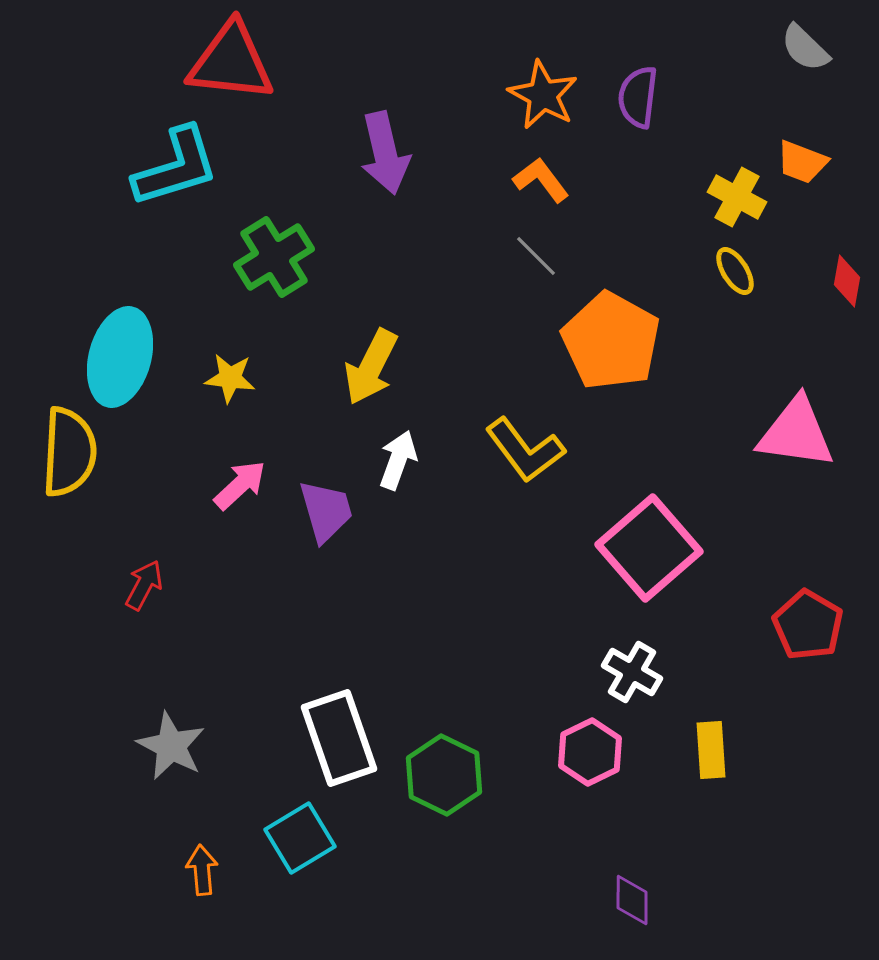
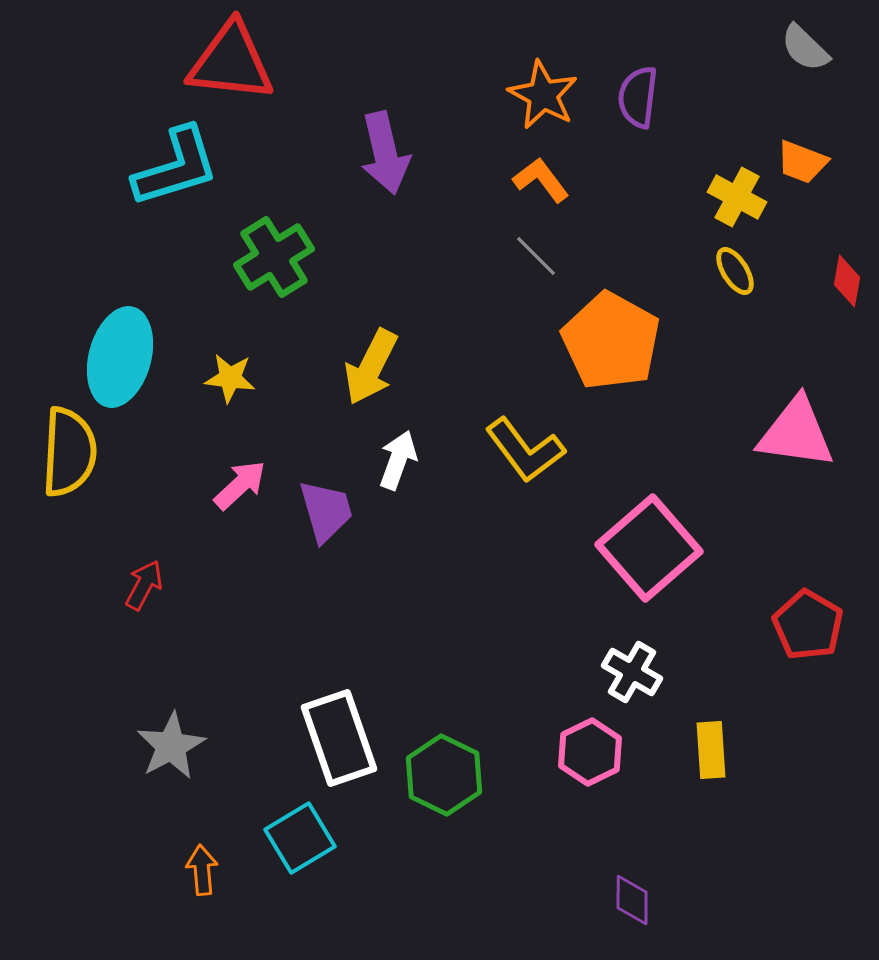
gray star: rotated 16 degrees clockwise
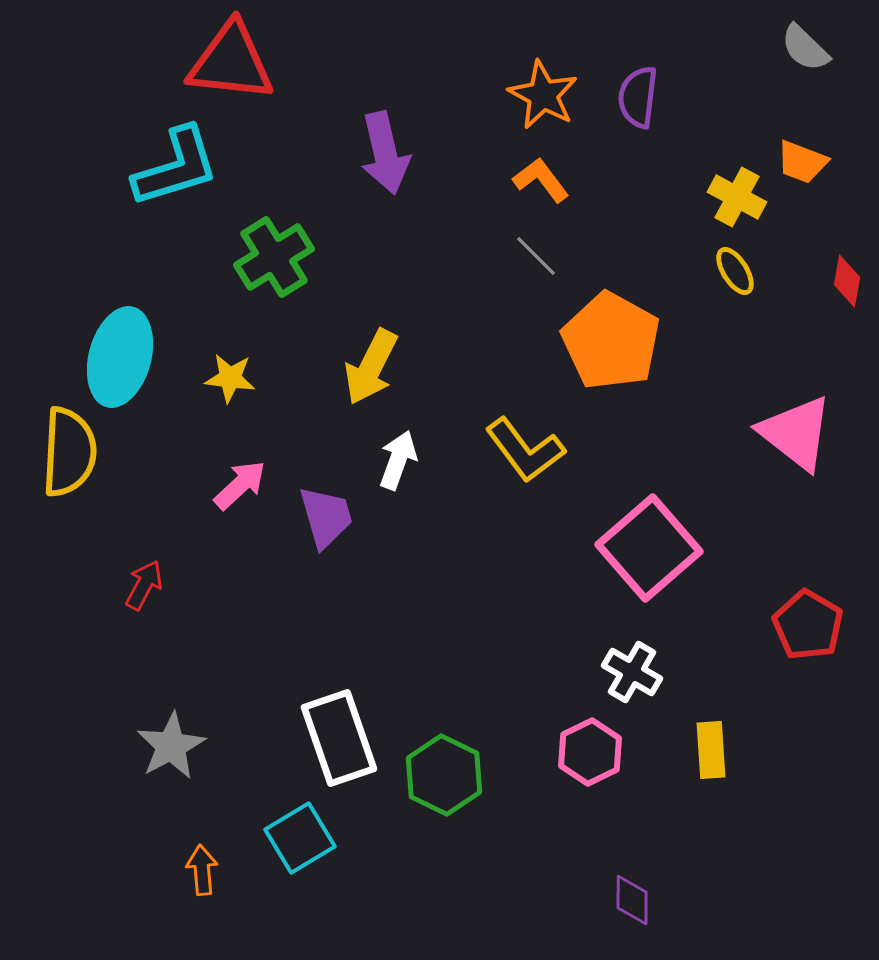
pink triangle: rotated 30 degrees clockwise
purple trapezoid: moved 6 px down
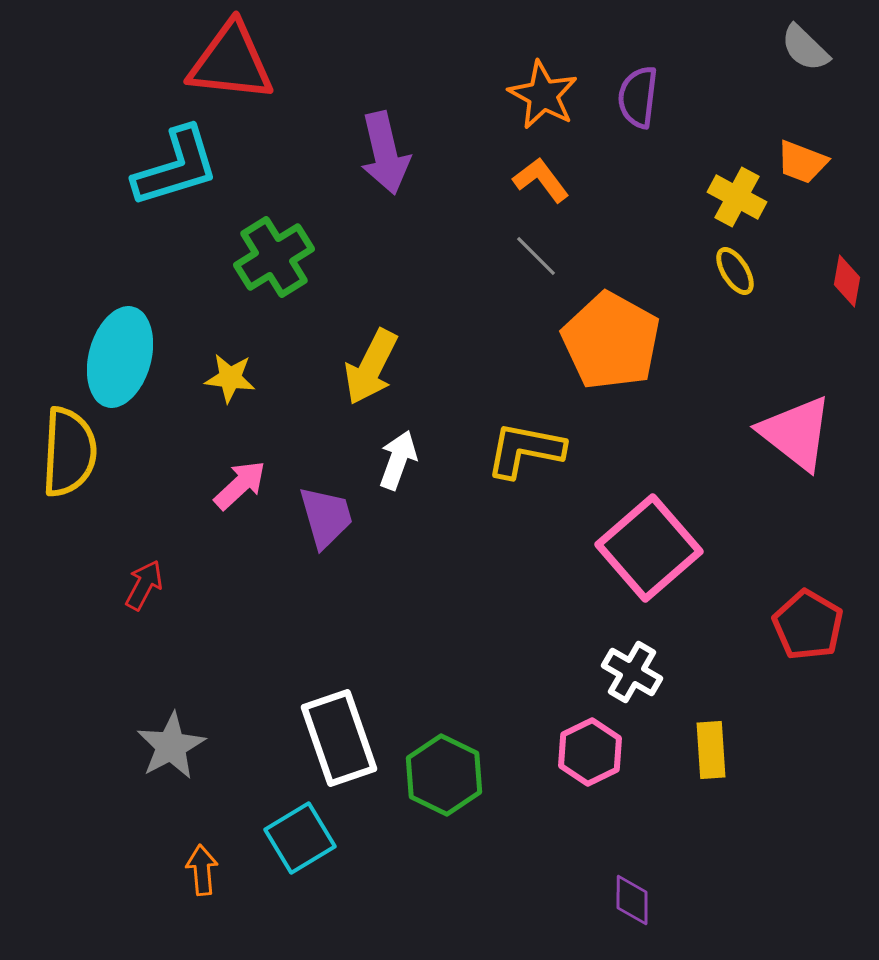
yellow L-shape: rotated 138 degrees clockwise
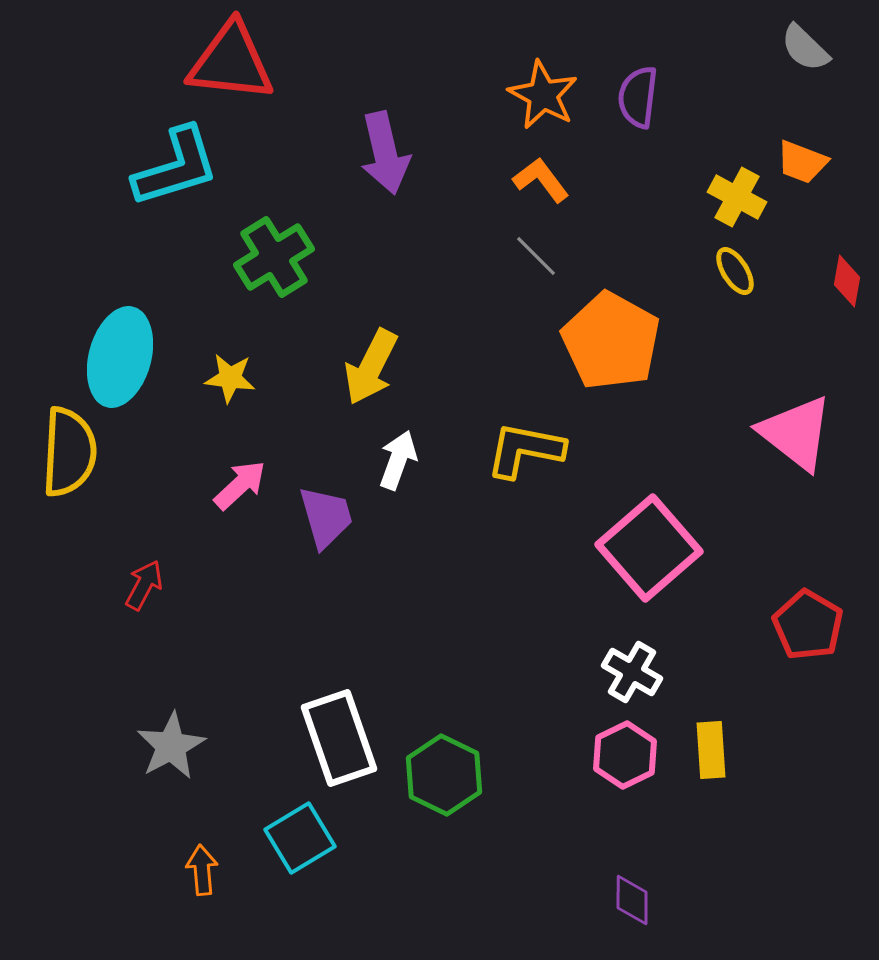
pink hexagon: moved 35 px right, 3 px down
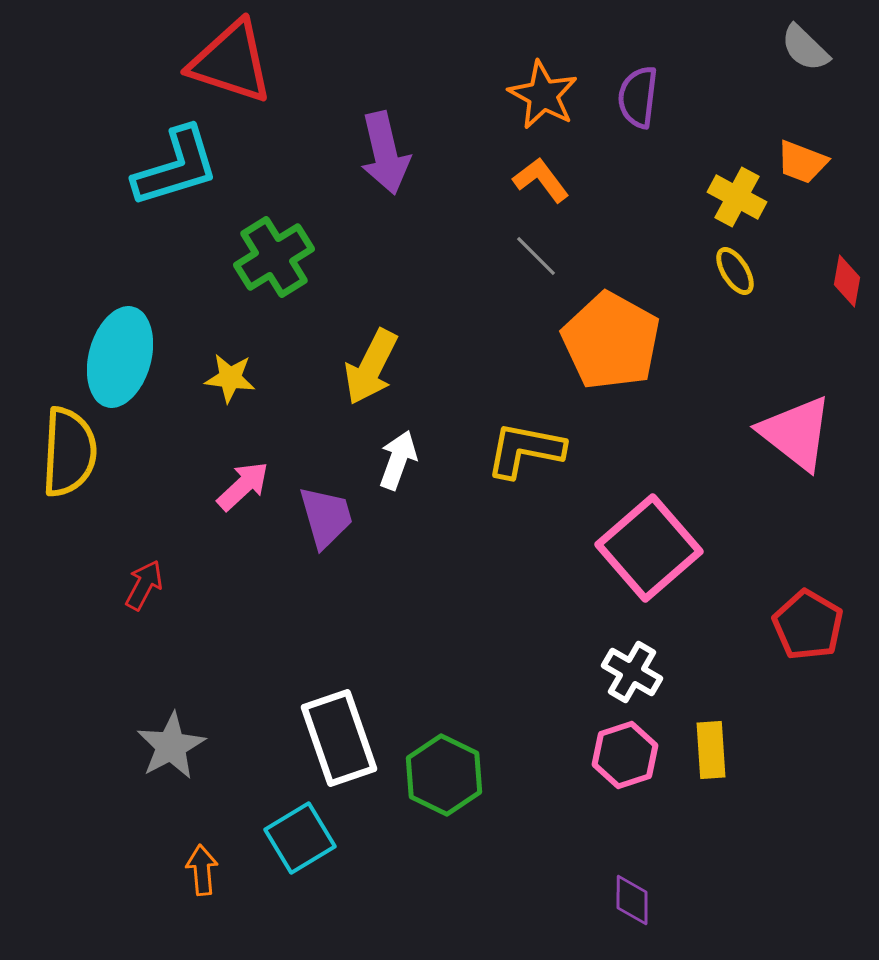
red triangle: rotated 12 degrees clockwise
pink arrow: moved 3 px right, 1 px down
pink hexagon: rotated 8 degrees clockwise
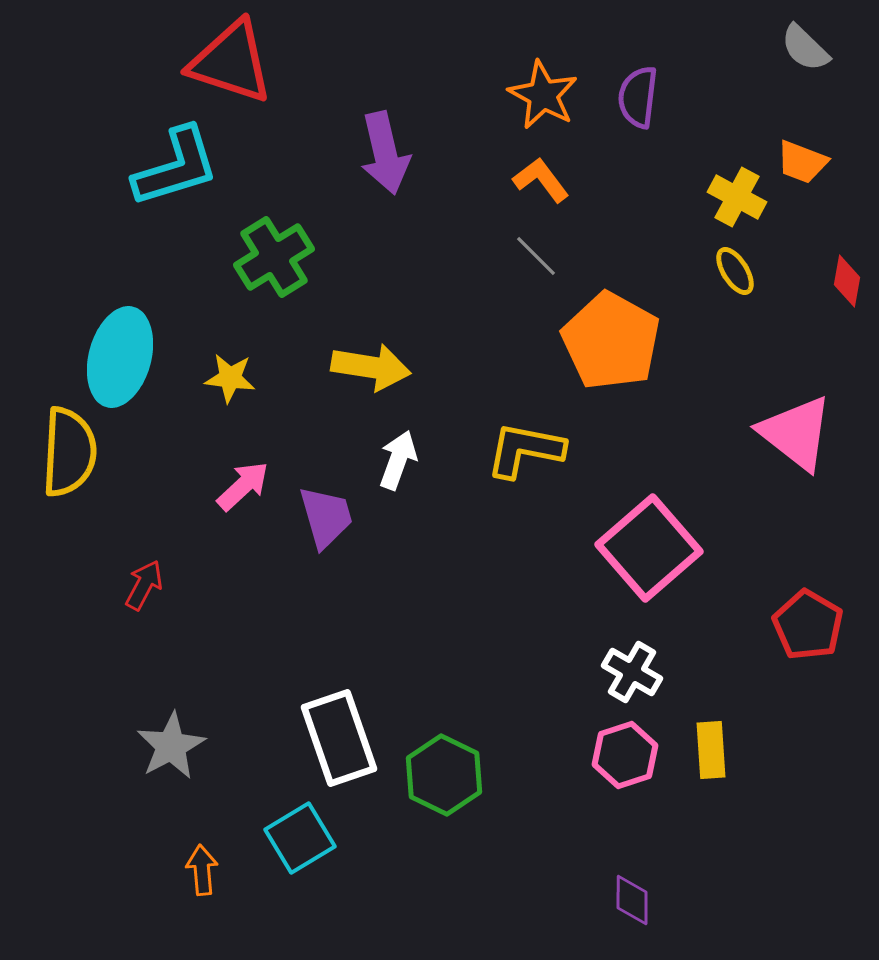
yellow arrow: rotated 108 degrees counterclockwise
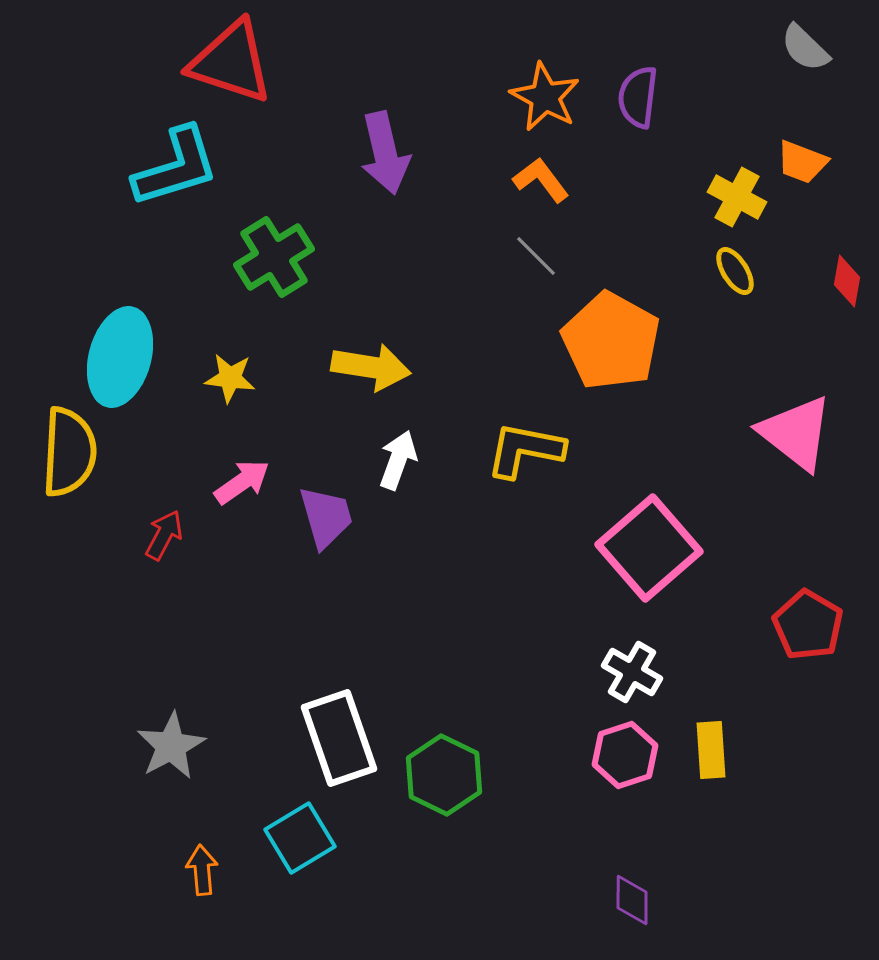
orange star: moved 2 px right, 2 px down
pink arrow: moved 1 px left, 4 px up; rotated 8 degrees clockwise
red arrow: moved 20 px right, 50 px up
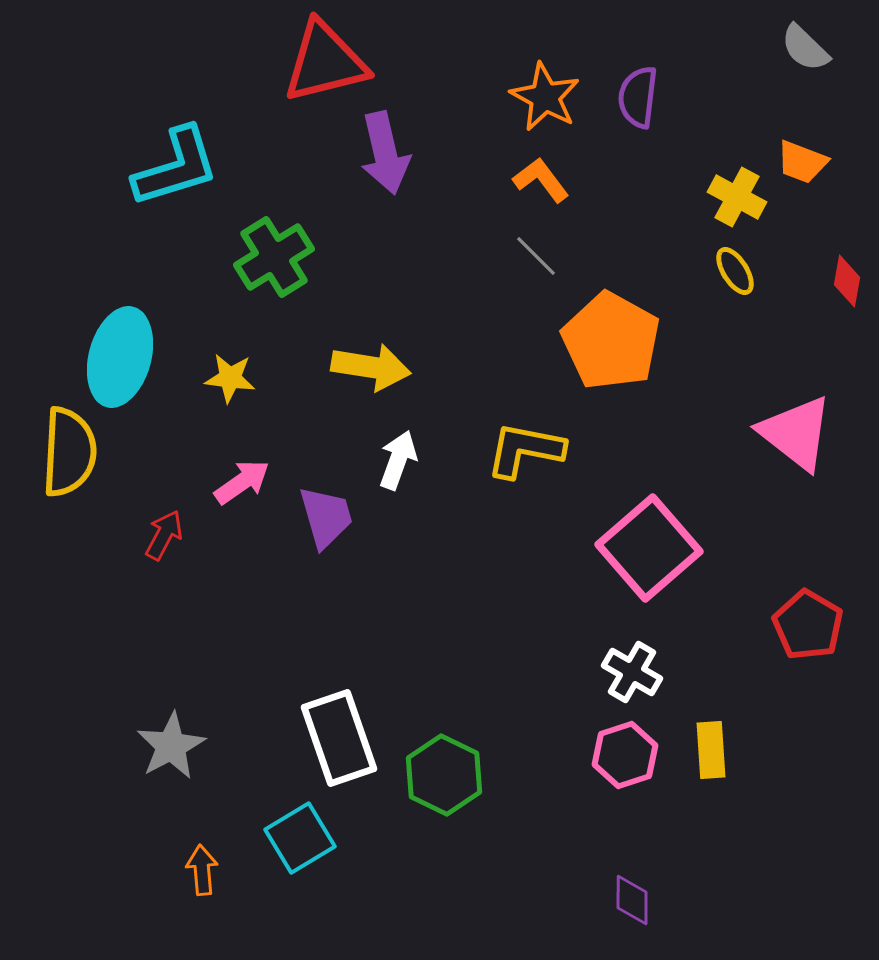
red triangle: moved 94 px right; rotated 32 degrees counterclockwise
